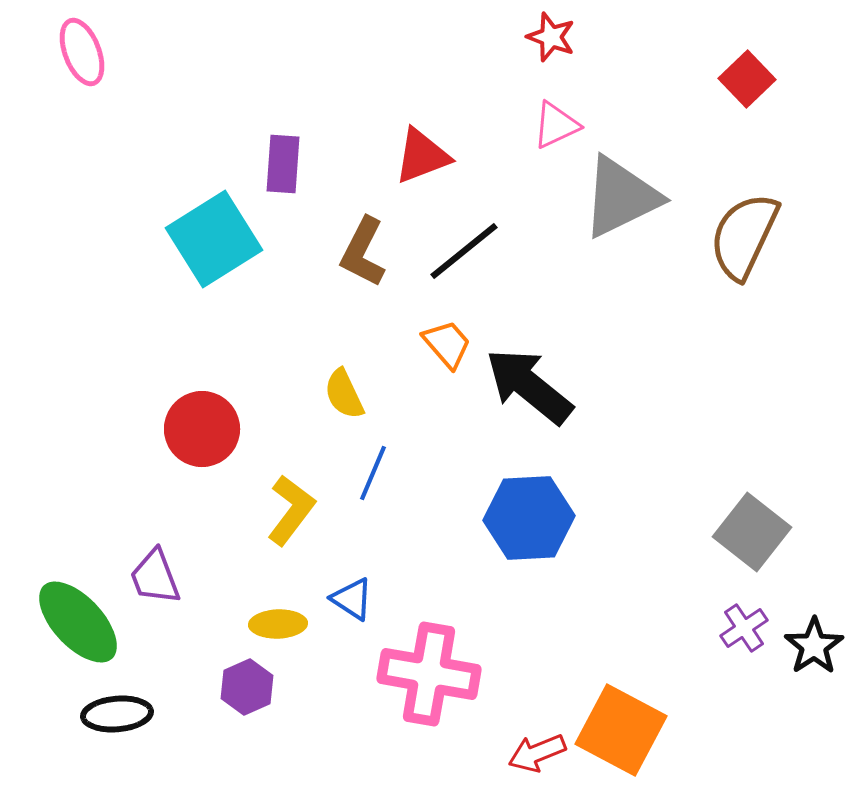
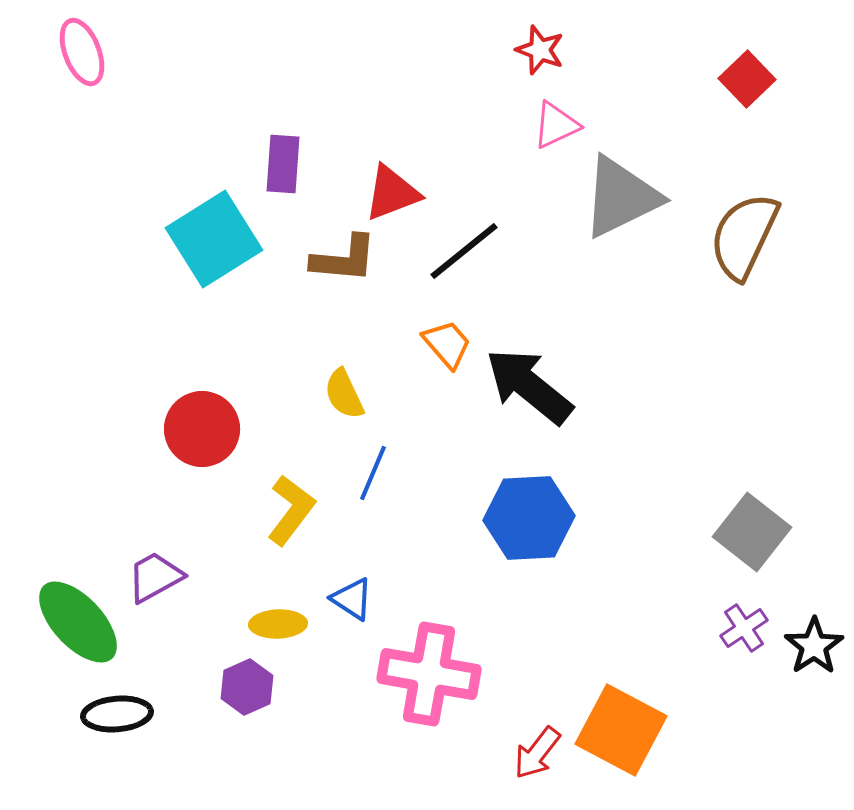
red star: moved 11 px left, 13 px down
red triangle: moved 30 px left, 37 px down
brown L-shape: moved 19 px left, 7 px down; rotated 112 degrees counterclockwise
purple trapezoid: rotated 82 degrees clockwise
red arrow: rotated 30 degrees counterclockwise
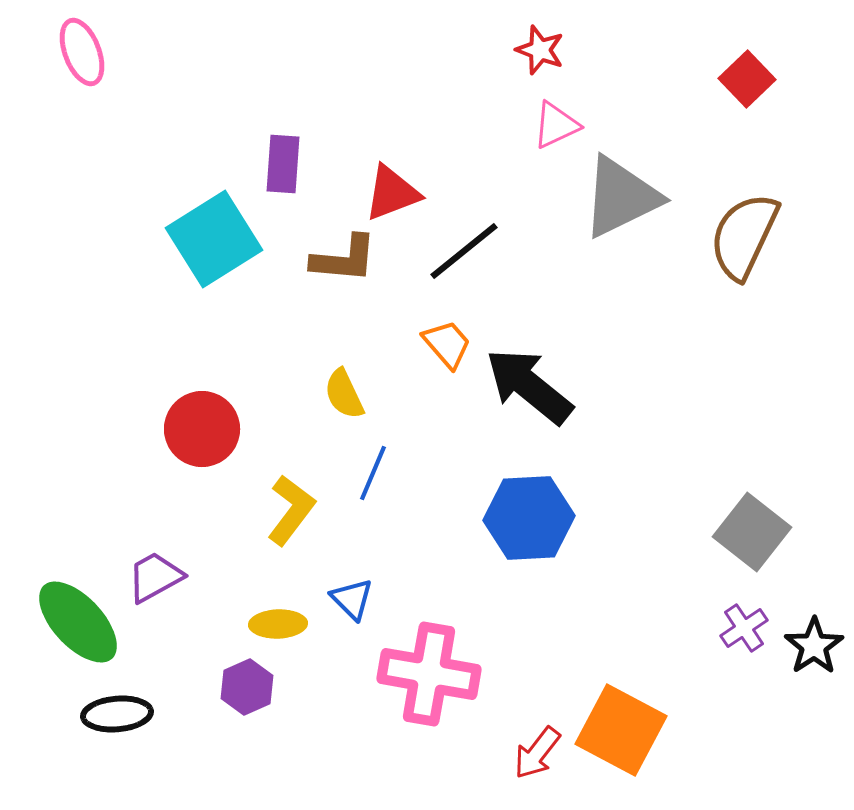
blue triangle: rotated 12 degrees clockwise
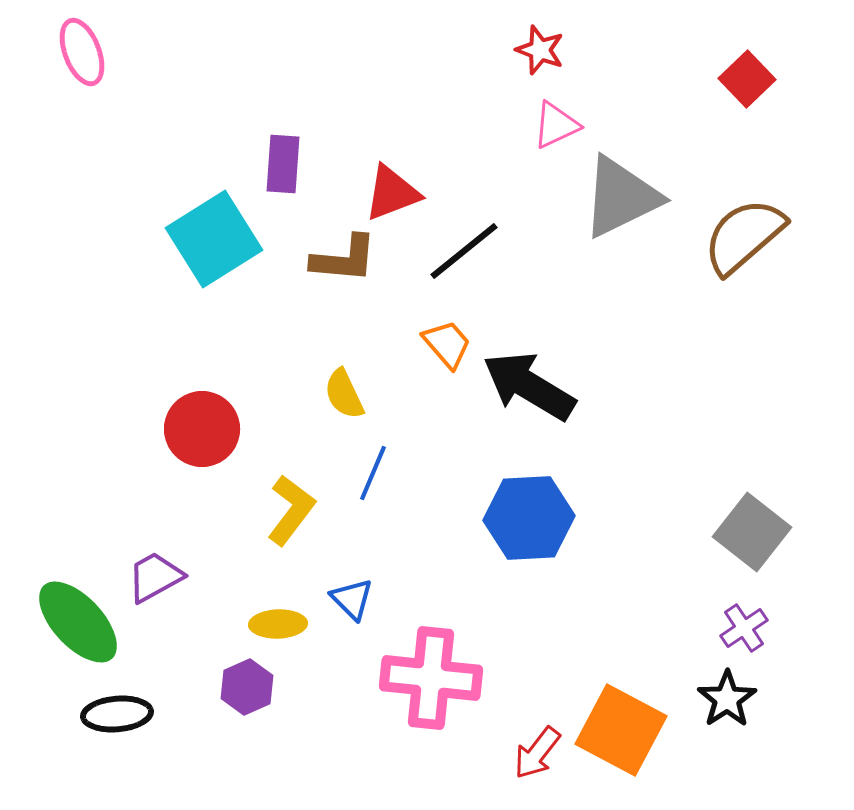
brown semicircle: rotated 24 degrees clockwise
black arrow: rotated 8 degrees counterclockwise
black star: moved 87 px left, 53 px down
pink cross: moved 2 px right, 4 px down; rotated 4 degrees counterclockwise
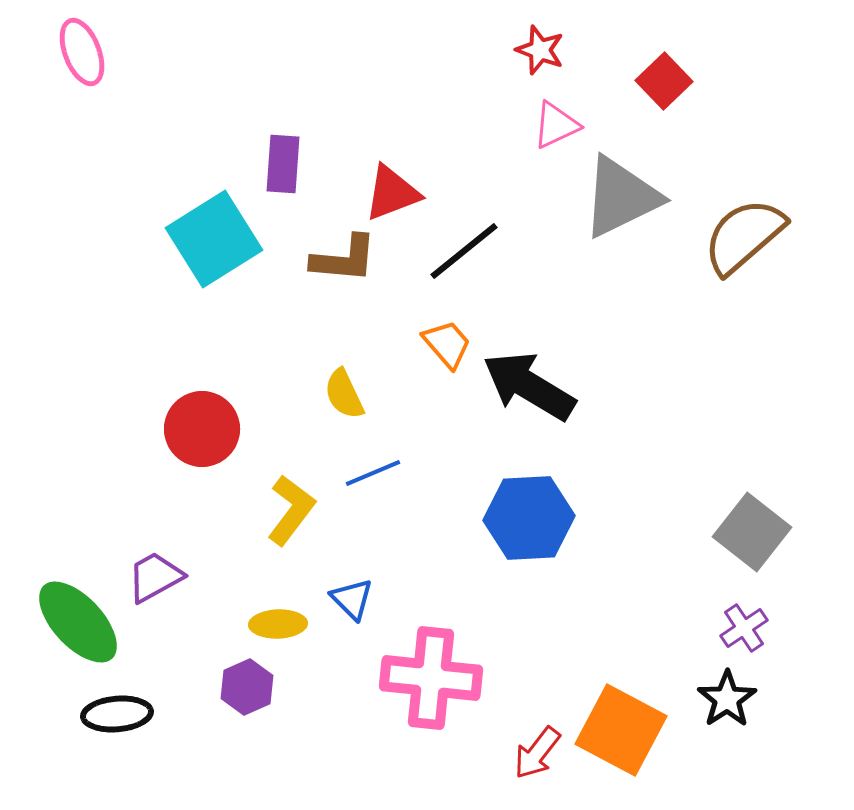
red square: moved 83 px left, 2 px down
blue line: rotated 44 degrees clockwise
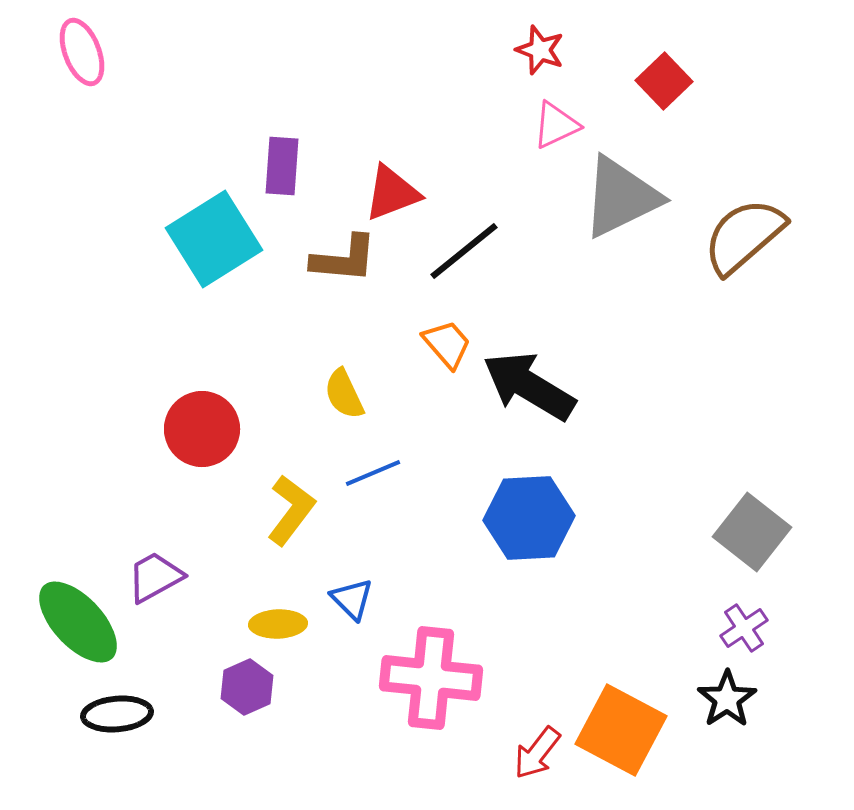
purple rectangle: moved 1 px left, 2 px down
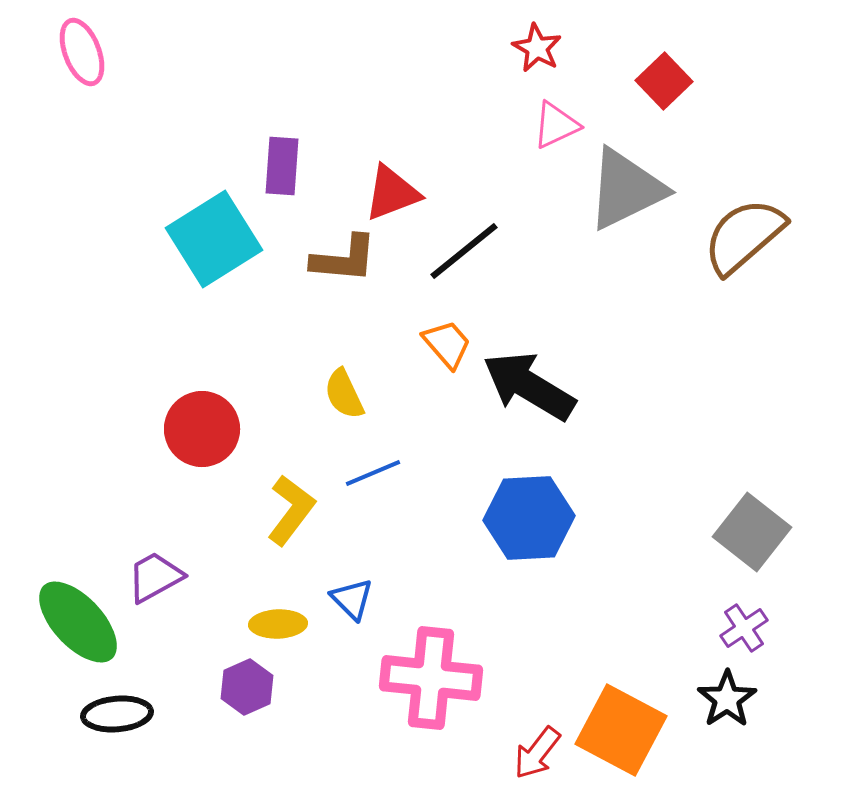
red star: moved 3 px left, 2 px up; rotated 9 degrees clockwise
gray triangle: moved 5 px right, 8 px up
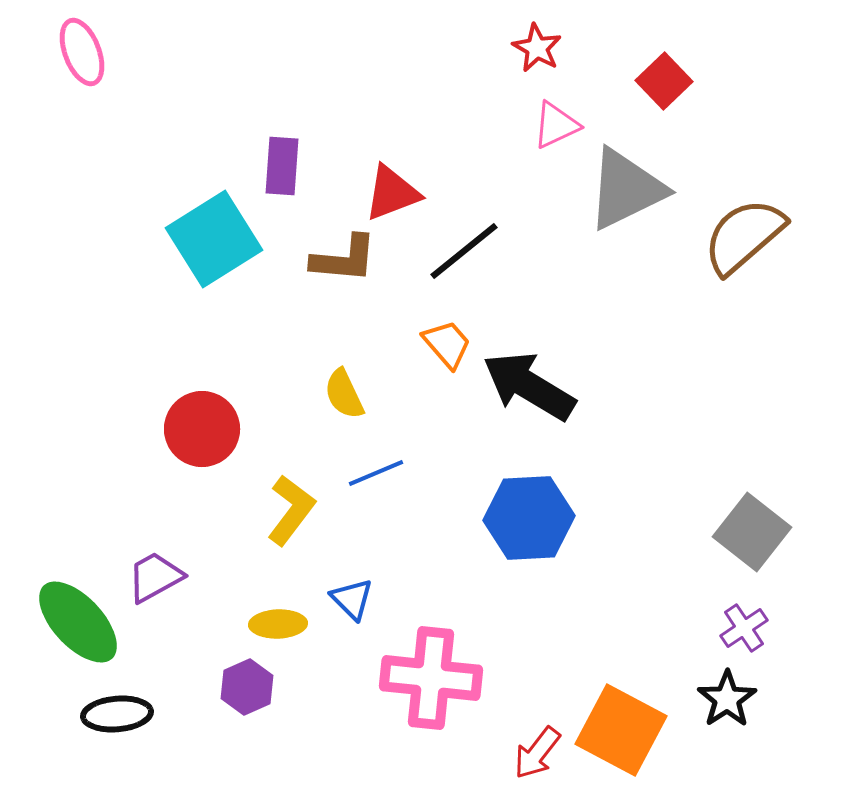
blue line: moved 3 px right
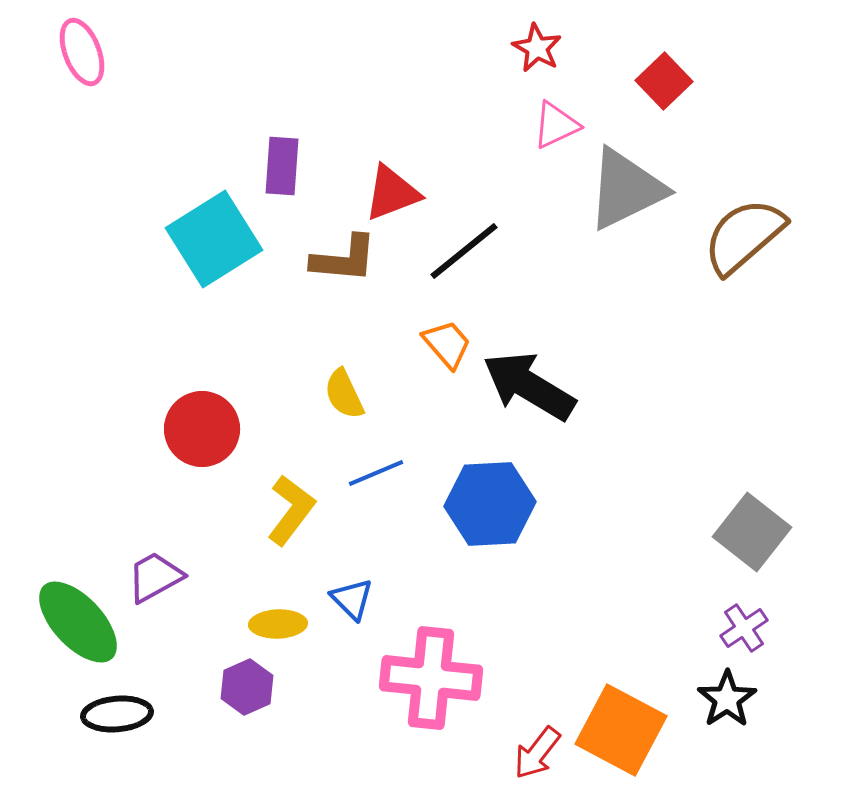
blue hexagon: moved 39 px left, 14 px up
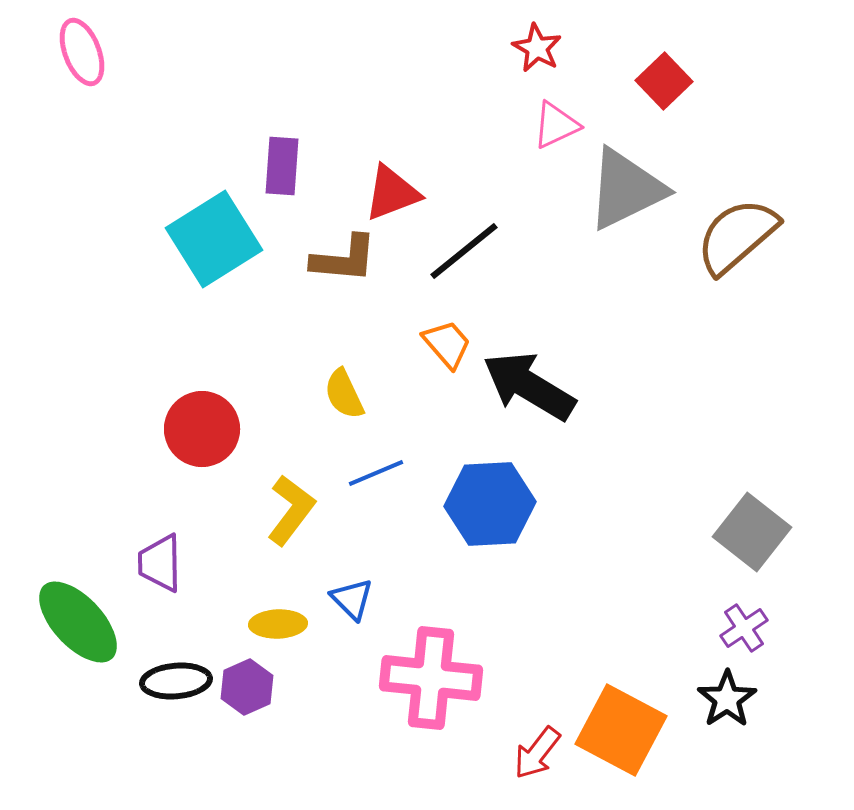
brown semicircle: moved 7 px left
purple trapezoid: moved 5 px right, 14 px up; rotated 62 degrees counterclockwise
black ellipse: moved 59 px right, 33 px up
